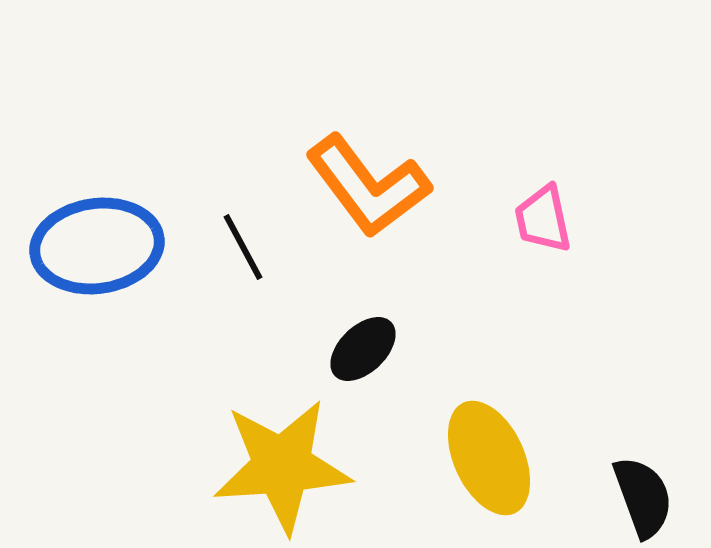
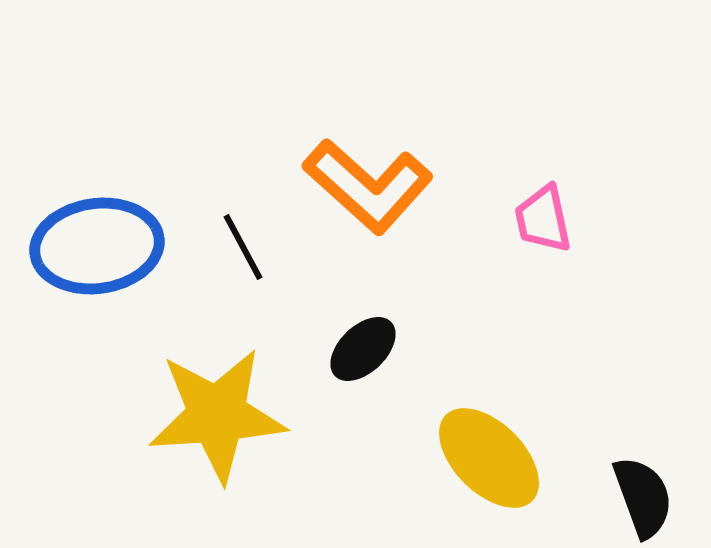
orange L-shape: rotated 11 degrees counterclockwise
yellow ellipse: rotated 20 degrees counterclockwise
yellow star: moved 65 px left, 51 px up
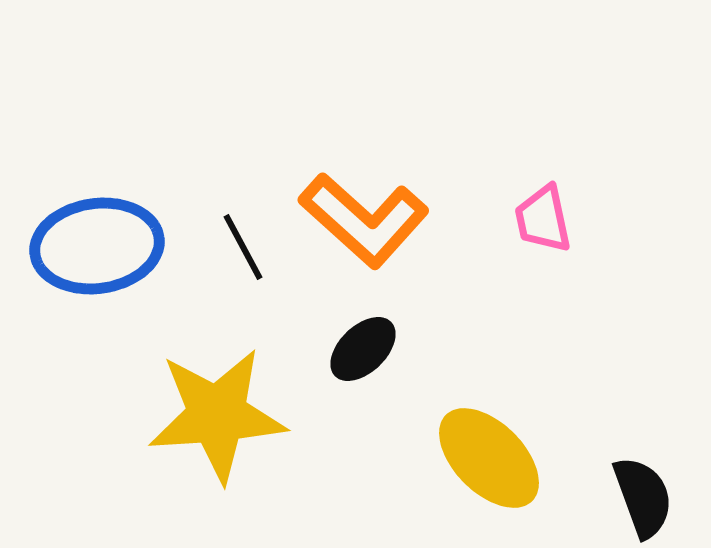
orange L-shape: moved 4 px left, 34 px down
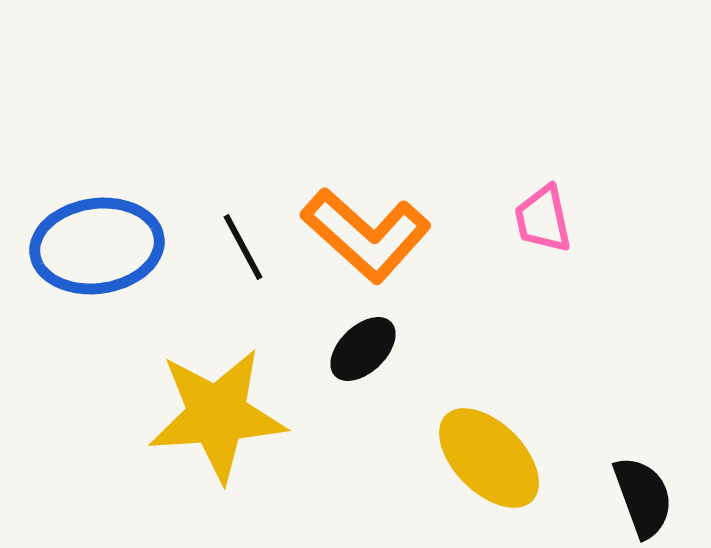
orange L-shape: moved 2 px right, 15 px down
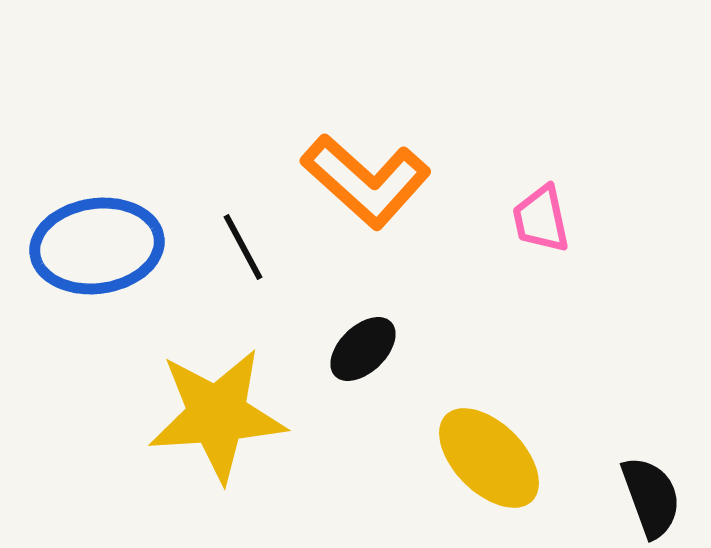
pink trapezoid: moved 2 px left
orange L-shape: moved 54 px up
black semicircle: moved 8 px right
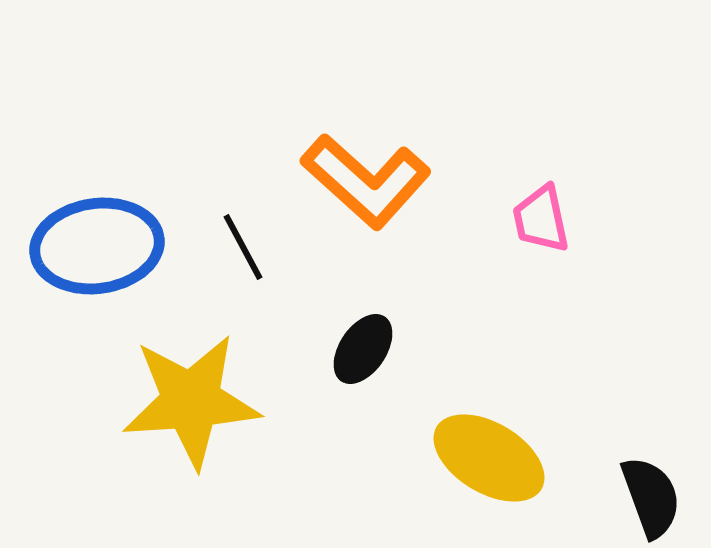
black ellipse: rotated 12 degrees counterclockwise
yellow star: moved 26 px left, 14 px up
yellow ellipse: rotated 14 degrees counterclockwise
